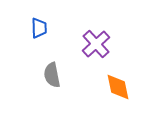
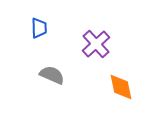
gray semicircle: rotated 125 degrees clockwise
orange diamond: moved 3 px right
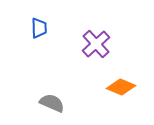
gray semicircle: moved 28 px down
orange diamond: rotated 56 degrees counterclockwise
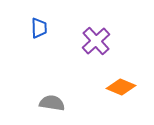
purple cross: moved 3 px up
gray semicircle: rotated 15 degrees counterclockwise
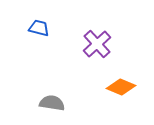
blue trapezoid: rotated 75 degrees counterclockwise
purple cross: moved 1 px right, 3 px down
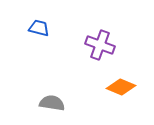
purple cross: moved 3 px right, 1 px down; rotated 28 degrees counterclockwise
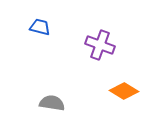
blue trapezoid: moved 1 px right, 1 px up
orange diamond: moved 3 px right, 4 px down; rotated 8 degrees clockwise
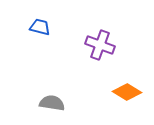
orange diamond: moved 3 px right, 1 px down
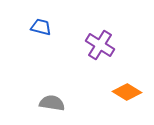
blue trapezoid: moved 1 px right
purple cross: rotated 12 degrees clockwise
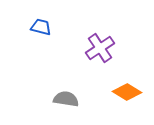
purple cross: moved 3 px down; rotated 24 degrees clockwise
gray semicircle: moved 14 px right, 4 px up
